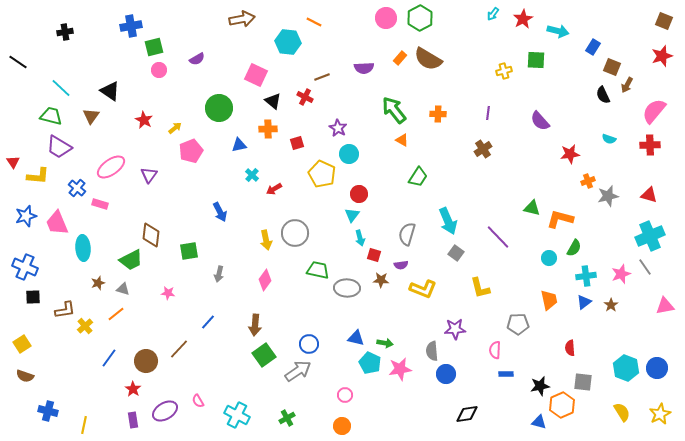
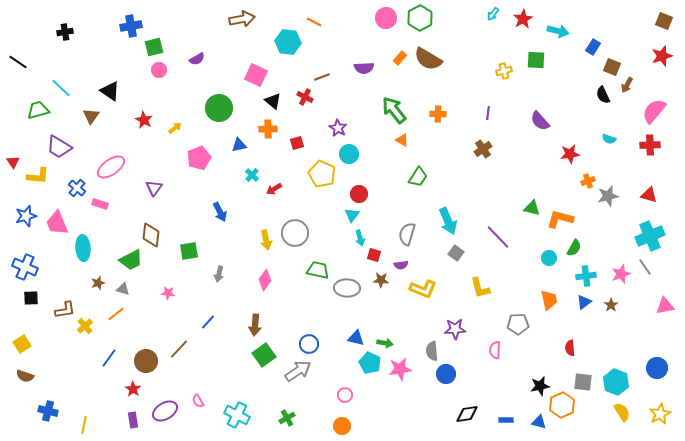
green trapezoid at (51, 116): moved 13 px left, 6 px up; rotated 30 degrees counterclockwise
pink pentagon at (191, 151): moved 8 px right, 7 px down
purple triangle at (149, 175): moved 5 px right, 13 px down
black square at (33, 297): moved 2 px left, 1 px down
cyan hexagon at (626, 368): moved 10 px left, 14 px down
blue rectangle at (506, 374): moved 46 px down
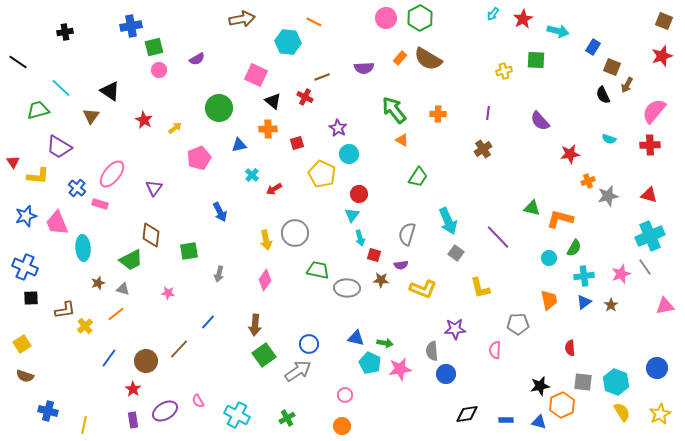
pink ellipse at (111, 167): moved 1 px right, 7 px down; rotated 16 degrees counterclockwise
cyan cross at (586, 276): moved 2 px left
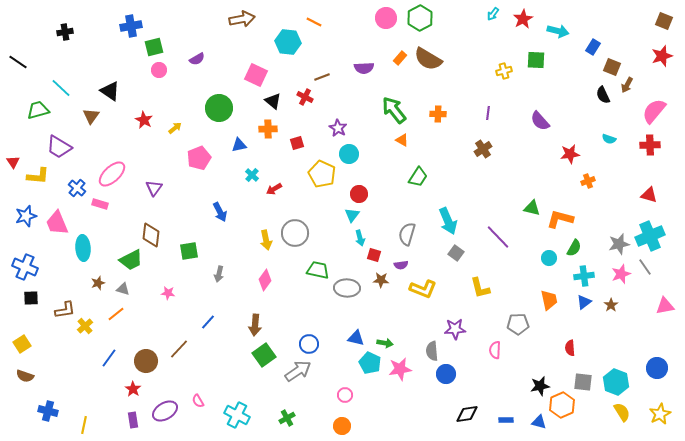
pink ellipse at (112, 174): rotated 8 degrees clockwise
gray star at (608, 196): moved 11 px right, 48 px down
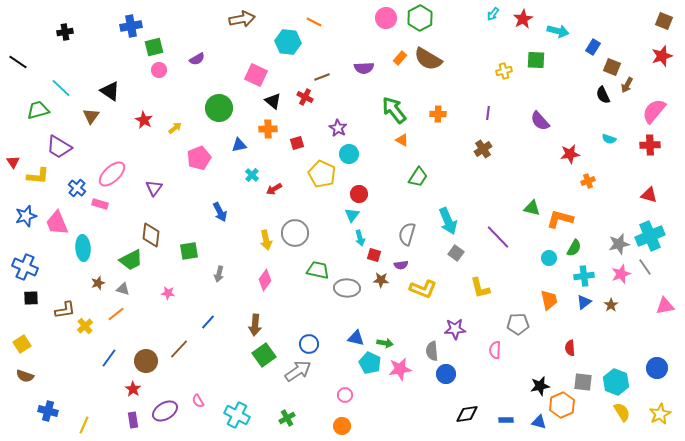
yellow line at (84, 425): rotated 12 degrees clockwise
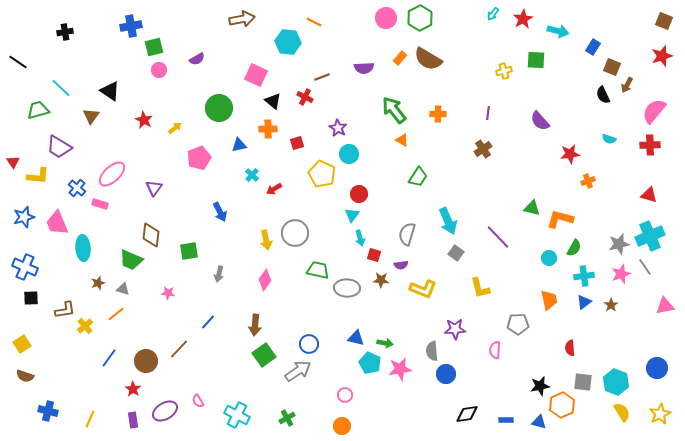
blue star at (26, 216): moved 2 px left, 1 px down
green trapezoid at (131, 260): rotated 50 degrees clockwise
yellow line at (84, 425): moved 6 px right, 6 px up
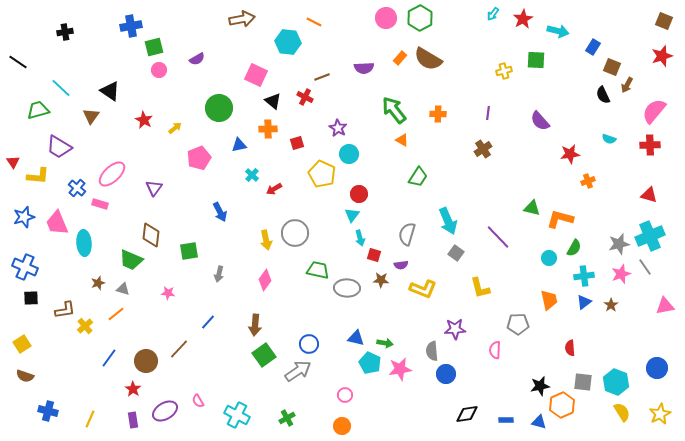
cyan ellipse at (83, 248): moved 1 px right, 5 px up
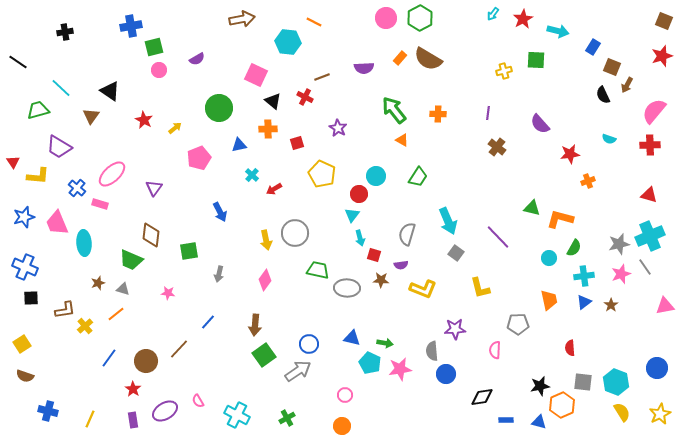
purple semicircle at (540, 121): moved 3 px down
brown cross at (483, 149): moved 14 px right, 2 px up; rotated 18 degrees counterclockwise
cyan circle at (349, 154): moved 27 px right, 22 px down
blue triangle at (356, 338): moved 4 px left
black diamond at (467, 414): moved 15 px right, 17 px up
